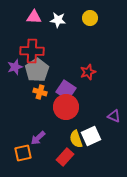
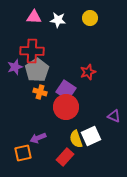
purple arrow: rotated 21 degrees clockwise
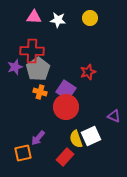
gray pentagon: moved 1 px right, 1 px up
purple arrow: rotated 28 degrees counterclockwise
